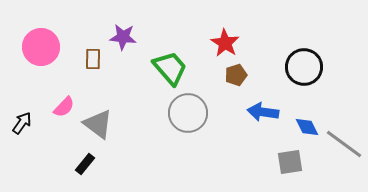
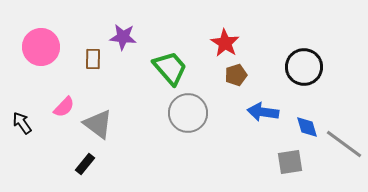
black arrow: rotated 70 degrees counterclockwise
blue diamond: rotated 10 degrees clockwise
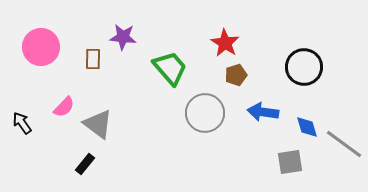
gray circle: moved 17 px right
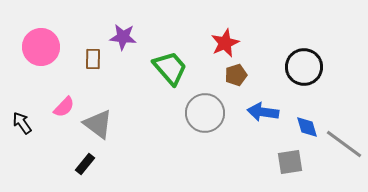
red star: rotated 16 degrees clockwise
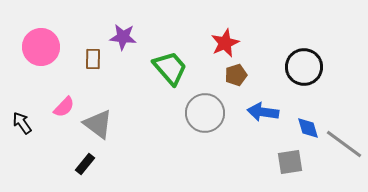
blue diamond: moved 1 px right, 1 px down
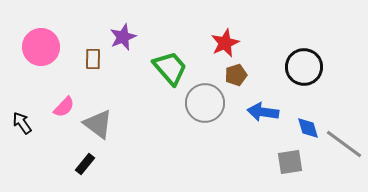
purple star: rotated 28 degrees counterclockwise
gray circle: moved 10 px up
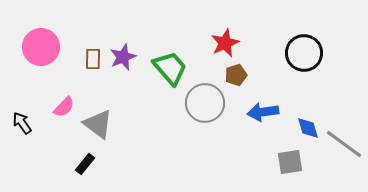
purple star: moved 20 px down
black circle: moved 14 px up
blue arrow: rotated 16 degrees counterclockwise
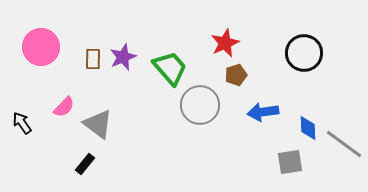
gray circle: moved 5 px left, 2 px down
blue diamond: rotated 15 degrees clockwise
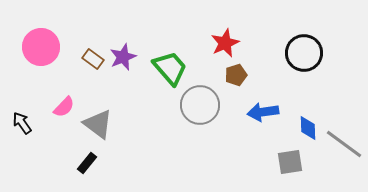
brown rectangle: rotated 55 degrees counterclockwise
black rectangle: moved 2 px right, 1 px up
